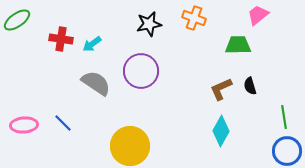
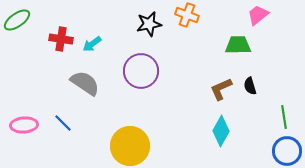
orange cross: moved 7 px left, 3 px up
gray semicircle: moved 11 px left
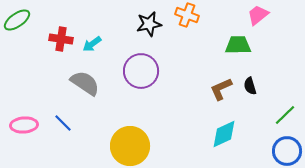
green line: moved 1 px right, 2 px up; rotated 55 degrees clockwise
cyan diamond: moved 3 px right, 3 px down; rotated 36 degrees clockwise
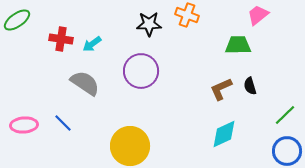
black star: rotated 10 degrees clockwise
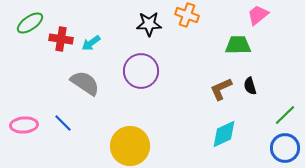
green ellipse: moved 13 px right, 3 px down
cyan arrow: moved 1 px left, 1 px up
blue circle: moved 2 px left, 3 px up
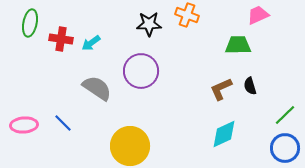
pink trapezoid: rotated 15 degrees clockwise
green ellipse: rotated 44 degrees counterclockwise
gray semicircle: moved 12 px right, 5 px down
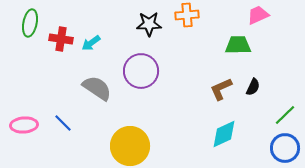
orange cross: rotated 25 degrees counterclockwise
black semicircle: moved 3 px right, 1 px down; rotated 138 degrees counterclockwise
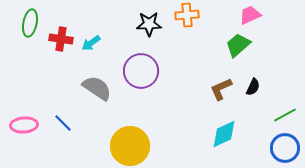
pink trapezoid: moved 8 px left
green trapezoid: rotated 40 degrees counterclockwise
green line: rotated 15 degrees clockwise
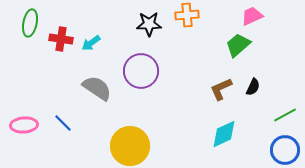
pink trapezoid: moved 2 px right, 1 px down
blue circle: moved 2 px down
